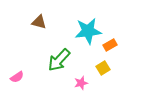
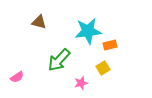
orange rectangle: rotated 16 degrees clockwise
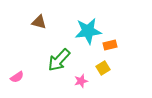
pink star: moved 2 px up
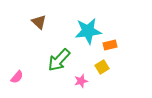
brown triangle: rotated 28 degrees clockwise
yellow square: moved 1 px left, 1 px up
pink semicircle: rotated 16 degrees counterclockwise
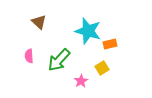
cyan star: rotated 24 degrees clockwise
orange rectangle: moved 1 px up
yellow square: moved 1 px down
pink semicircle: moved 12 px right, 21 px up; rotated 136 degrees clockwise
pink star: rotated 16 degrees counterclockwise
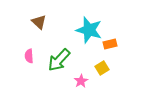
cyan star: moved 1 px right, 1 px up
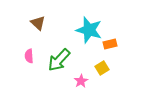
brown triangle: moved 1 px left, 1 px down
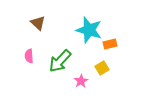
green arrow: moved 1 px right, 1 px down
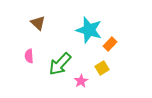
orange rectangle: rotated 32 degrees counterclockwise
green arrow: moved 3 px down
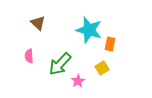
orange rectangle: rotated 32 degrees counterclockwise
pink star: moved 3 px left
